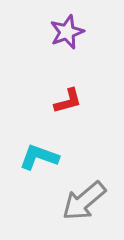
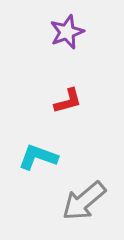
cyan L-shape: moved 1 px left
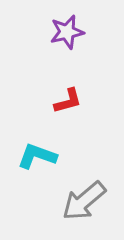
purple star: rotated 8 degrees clockwise
cyan L-shape: moved 1 px left, 1 px up
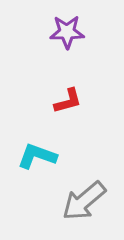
purple star: rotated 12 degrees clockwise
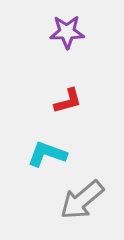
cyan L-shape: moved 10 px right, 2 px up
gray arrow: moved 2 px left, 1 px up
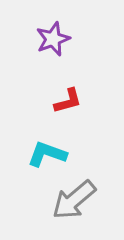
purple star: moved 14 px left, 7 px down; rotated 20 degrees counterclockwise
gray arrow: moved 8 px left
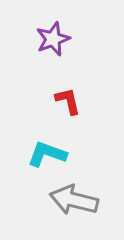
red L-shape: rotated 88 degrees counterclockwise
gray arrow: rotated 54 degrees clockwise
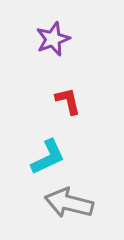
cyan L-shape: moved 1 px right, 3 px down; rotated 135 degrees clockwise
gray arrow: moved 5 px left, 3 px down
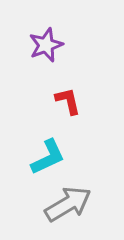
purple star: moved 7 px left, 6 px down
gray arrow: moved 1 px left, 1 px down; rotated 135 degrees clockwise
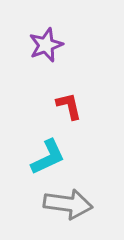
red L-shape: moved 1 px right, 5 px down
gray arrow: rotated 39 degrees clockwise
